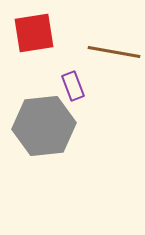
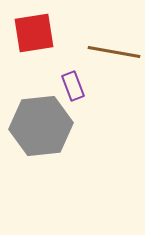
gray hexagon: moved 3 px left
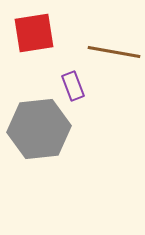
gray hexagon: moved 2 px left, 3 px down
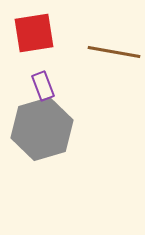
purple rectangle: moved 30 px left
gray hexagon: moved 3 px right; rotated 10 degrees counterclockwise
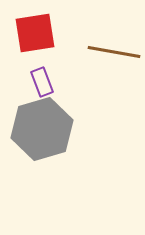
red square: moved 1 px right
purple rectangle: moved 1 px left, 4 px up
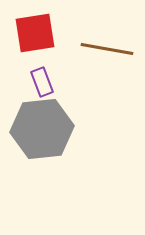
brown line: moved 7 px left, 3 px up
gray hexagon: rotated 10 degrees clockwise
